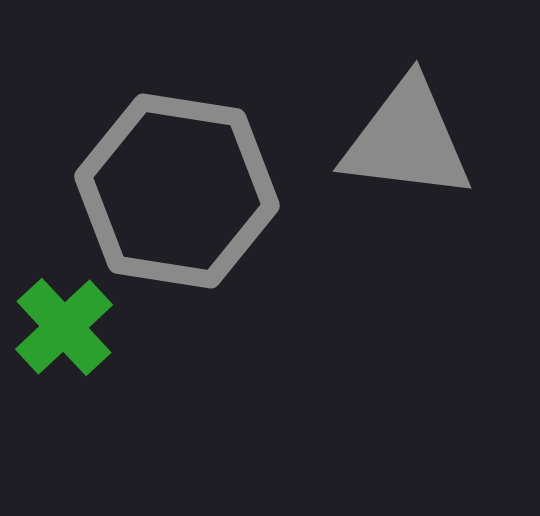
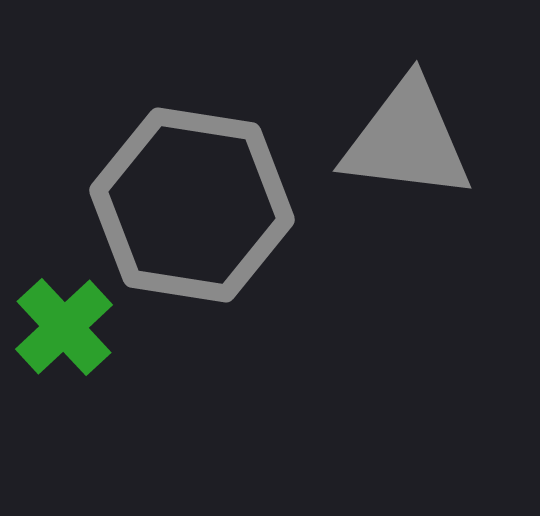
gray hexagon: moved 15 px right, 14 px down
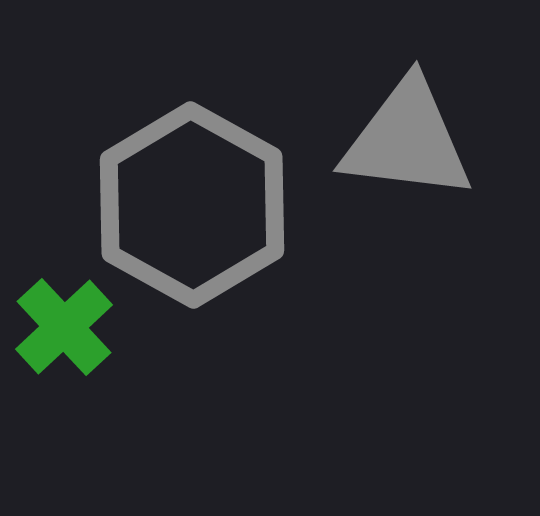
gray hexagon: rotated 20 degrees clockwise
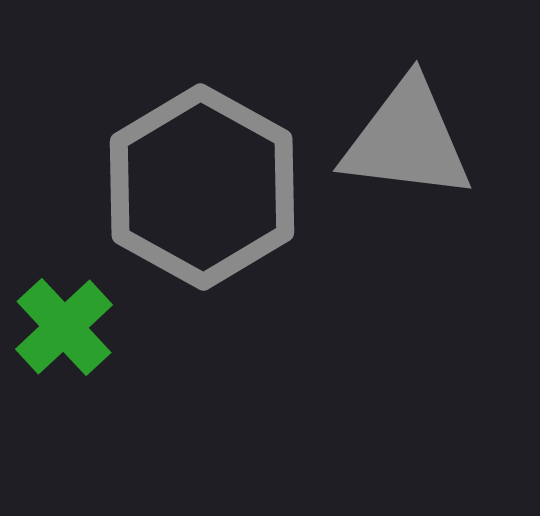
gray hexagon: moved 10 px right, 18 px up
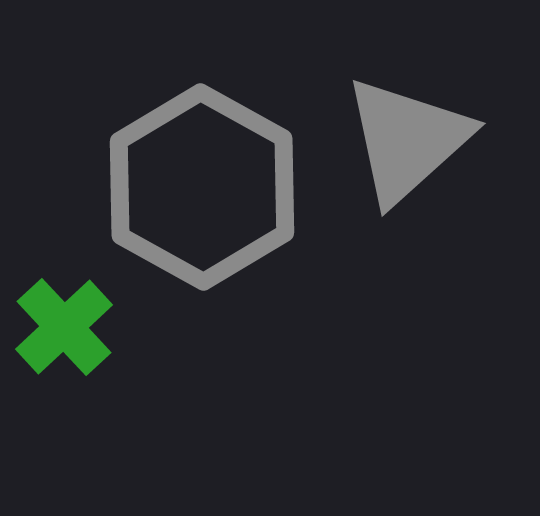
gray triangle: rotated 49 degrees counterclockwise
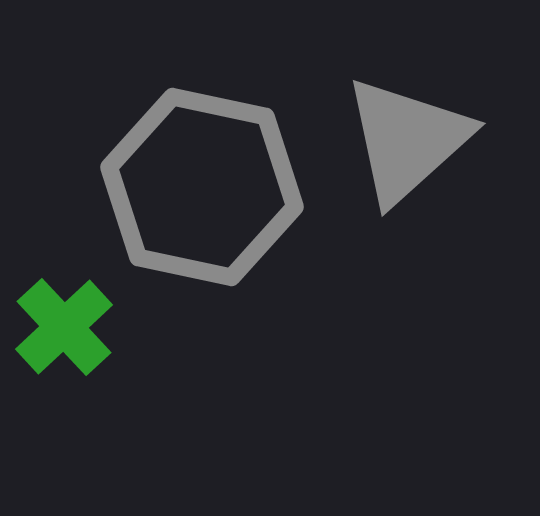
gray hexagon: rotated 17 degrees counterclockwise
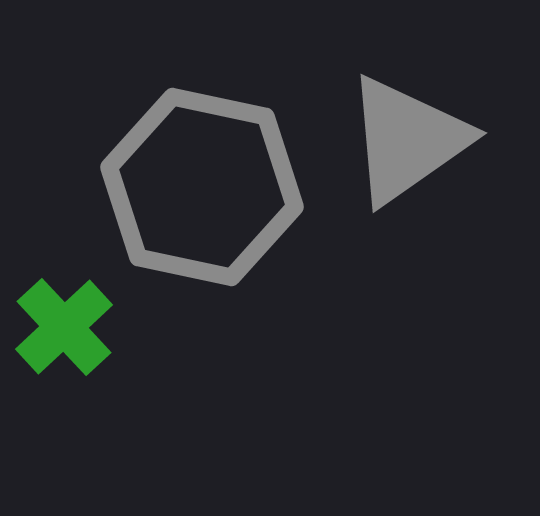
gray triangle: rotated 7 degrees clockwise
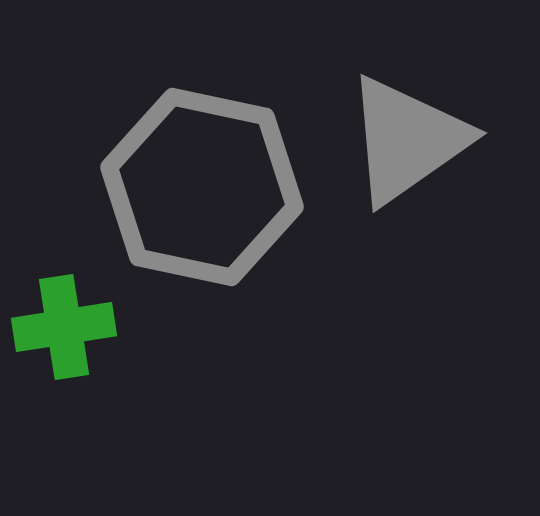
green cross: rotated 34 degrees clockwise
